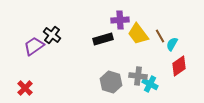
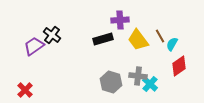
yellow trapezoid: moved 6 px down
cyan cross: rotated 14 degrees clockwise
red cross: moved 2 px down
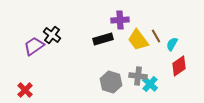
brown line: moved 4 px left
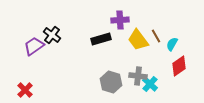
black rectangle: moved 2 px left
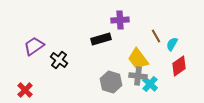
black cross: moved 7 px right, 25 px down
yellow trapezoid: moved 19 px down
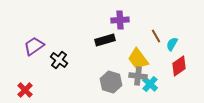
black rectangle: moved 4 px right, 1 px down
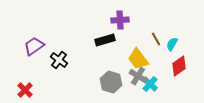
brown line: moved 3 px down
gray cross: rotated 24 degrees clockwise
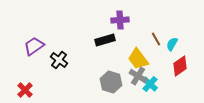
red diamond: moved 1 px right
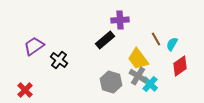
black rectangle: rotated 24 degrees counterclockwise
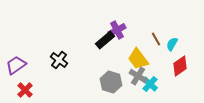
purple cross: moved 3 px left, 10 px down; rotated 24 degrees counterclockwise
purple trapezoid: moved 18 px left, 19 px down
